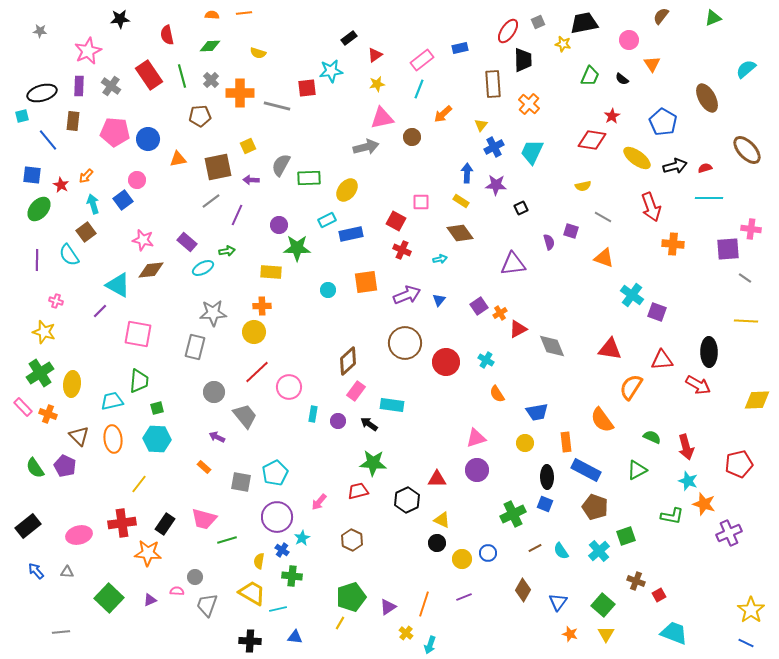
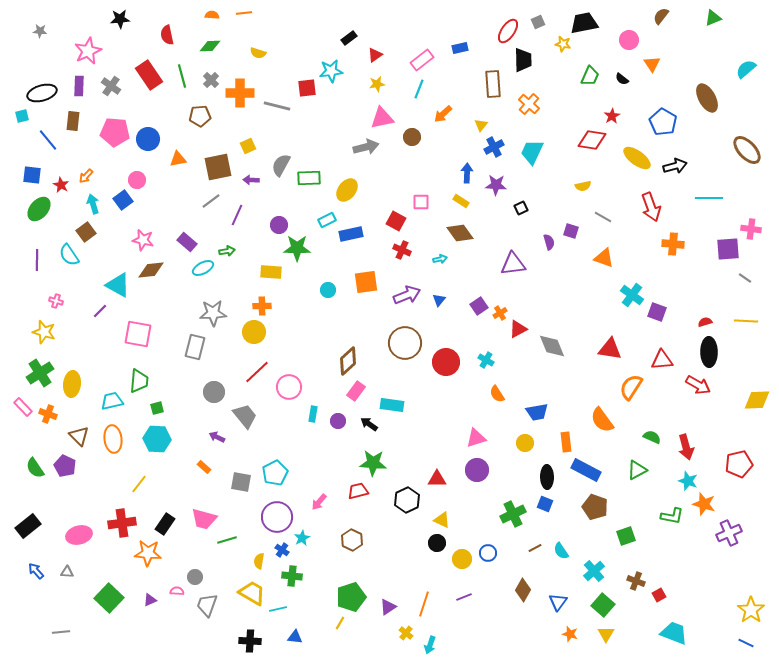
red semicircle at (705, 168): moved 154 px down
cyan cross at (599, 551): moved 5 px left, 20 px down
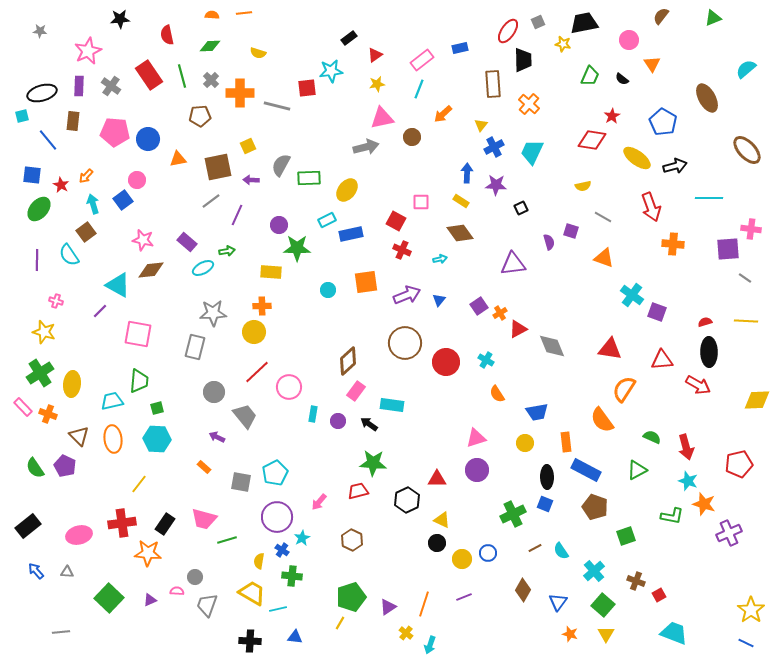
orange semicircle at (631, 387): moved 7 px left, 2 px down
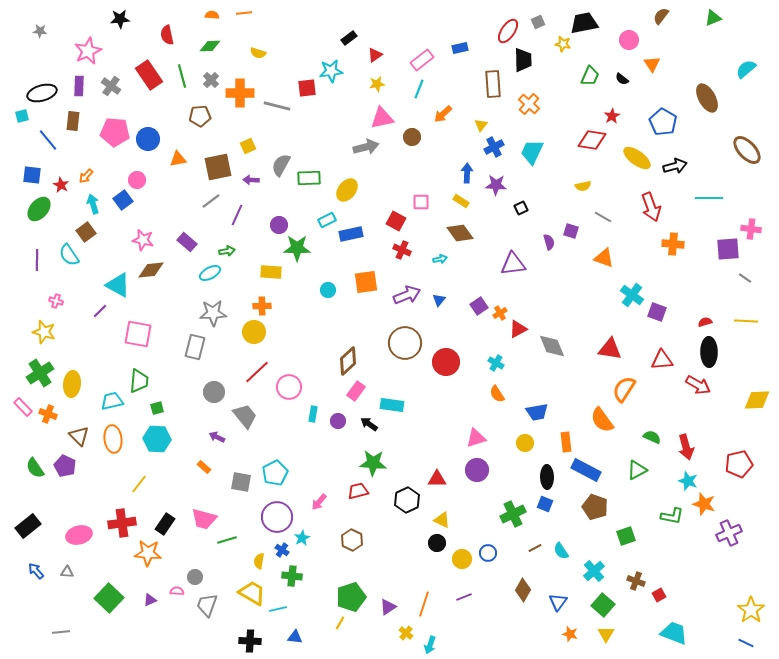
cyan ellipse at (203, 268): moved 7 px right, 5 px down
cyan cross at (486, 360): moved 10 px right, 3 px down
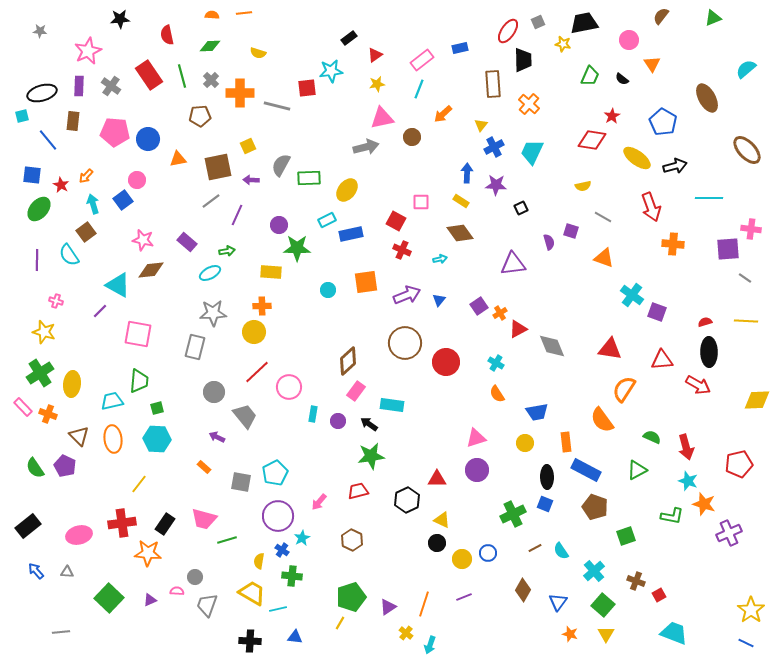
green star at (373, 463): moved 2 px left, 7 px up; rotated 12 degrees counterclockwise
purple circle at (277, 517): moved 1 px right, 1 px up
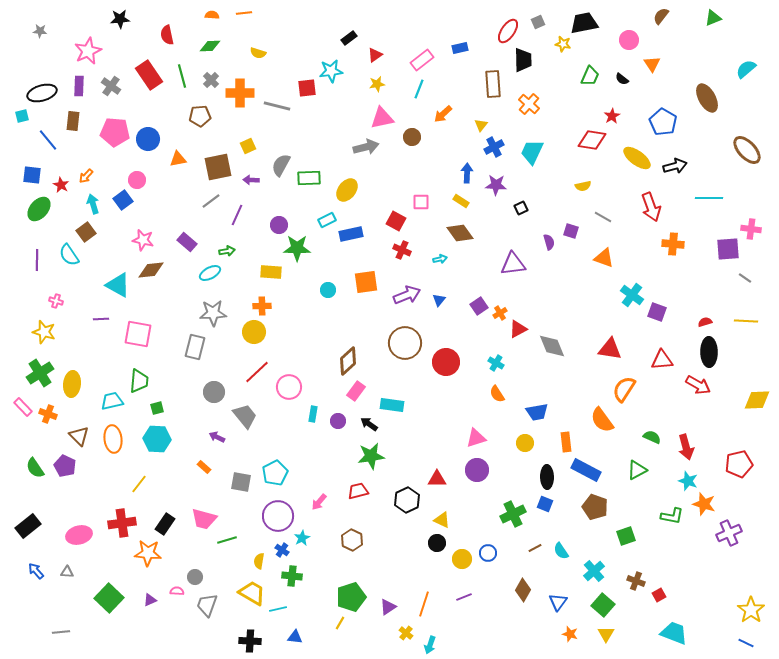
purple line at (100, 311): moved 1 px right, 8 px down; rotated 42 degrees clockwise
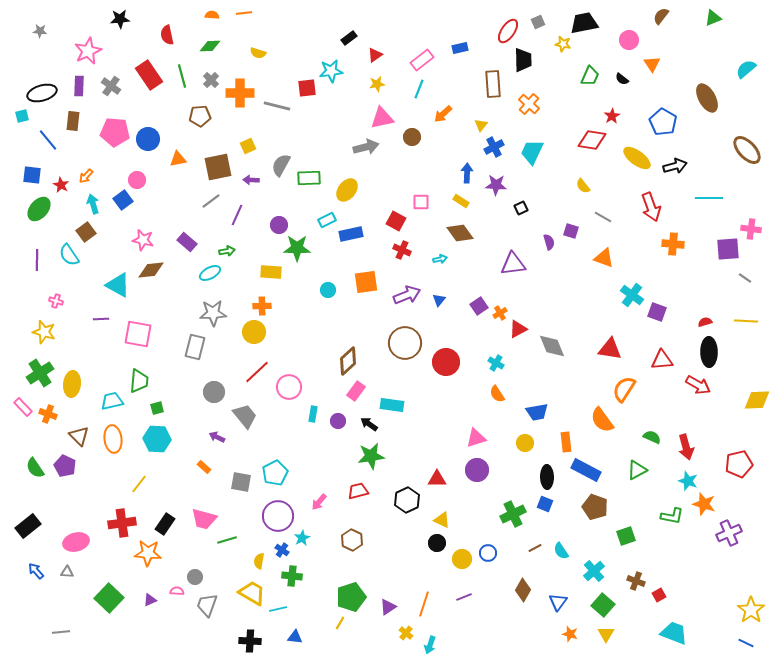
yellow semicircle at (583, 186): rotated 63 degrees clockwise
pink ellipse at (79, 535): moved 3 px left, 7 px down
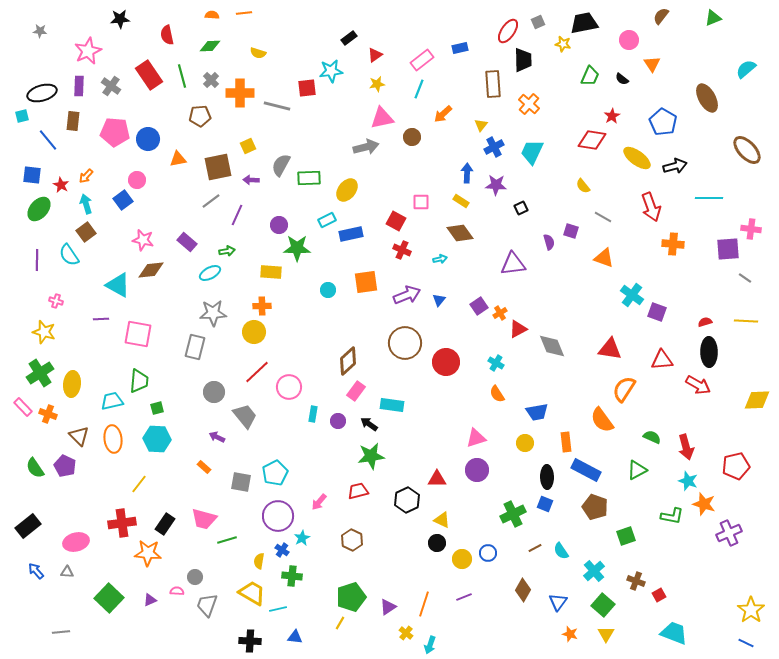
cyan arrow at (93, 204): moved 7 px left
red pentagon at (739, 464): moved 3 px left, 2 px down
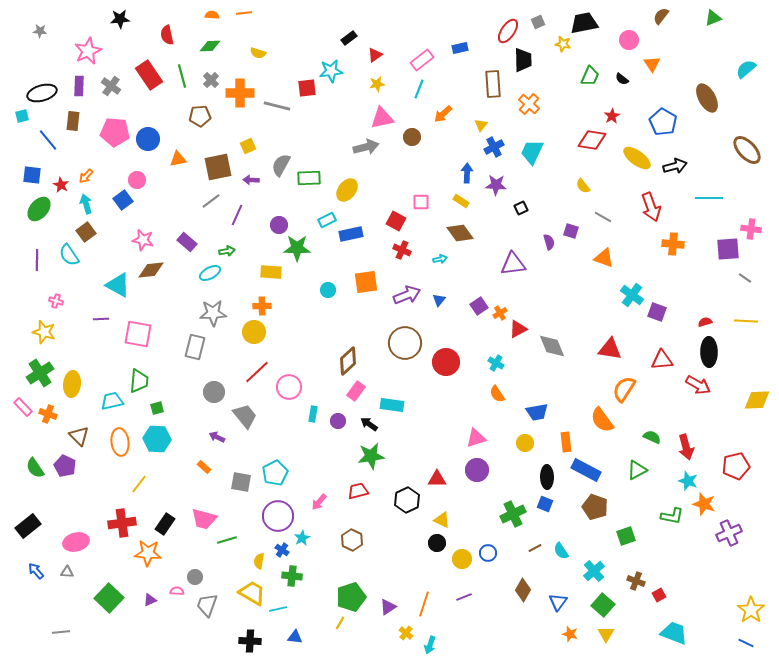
orange ellipse at (113, 439): moved 7 px right, 3 px down
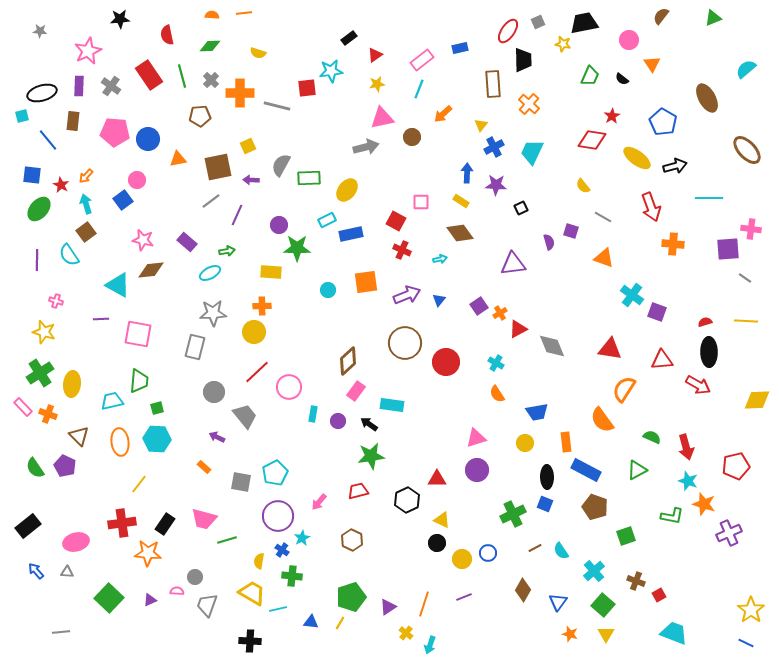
blue triangle at (295, 637): moved 16 px right, 15 px up
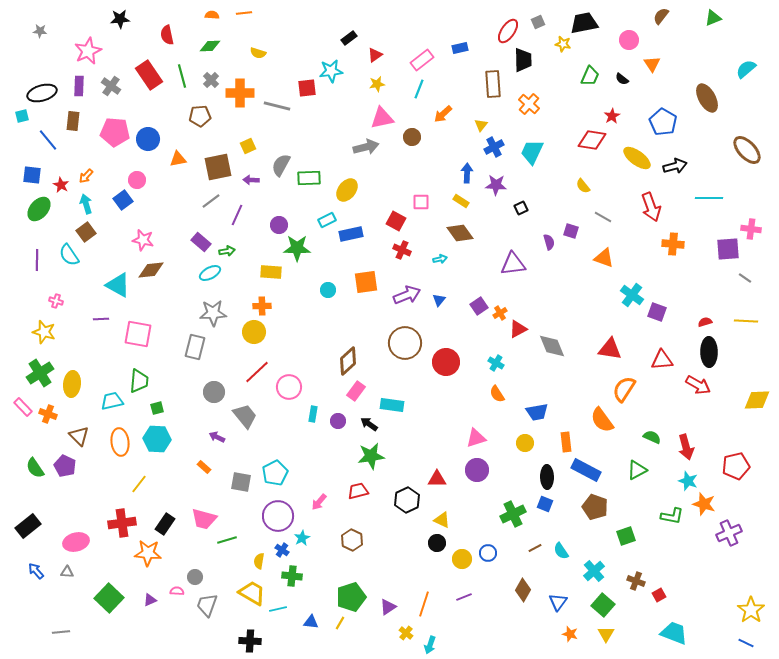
purple rectangle at (187, 242): moved 14 px right
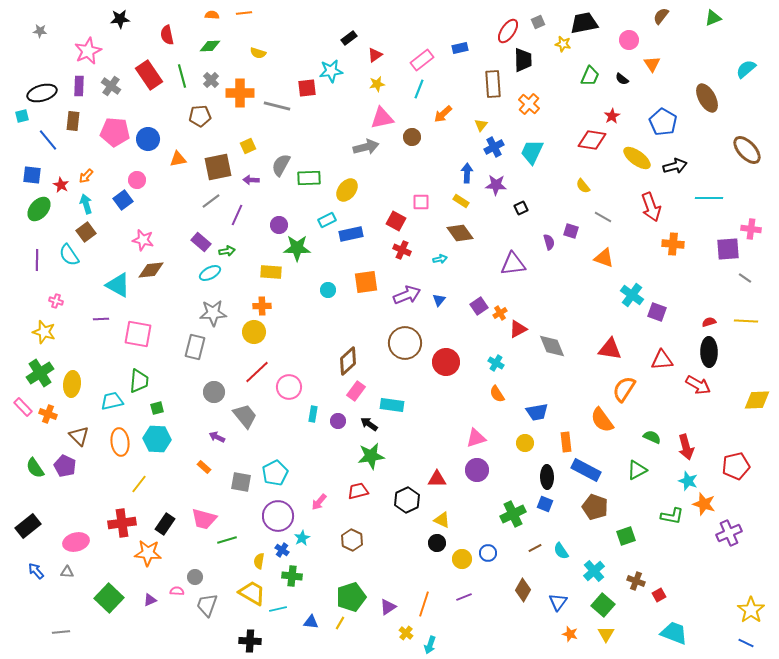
red semicircle at (705, 322): moved 4 px right
